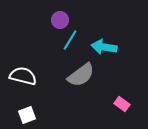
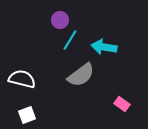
white semicircle: moved 1 px left, 3 px down
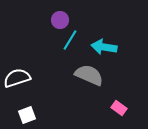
gray semicircle: moved 8 px right; rotated 120 degrees counterclockwise
white semicircle: moved 5 px left, 1 px up; rotated 32 degrees counterclockwise
pink rectangle: moved 3 px left, 4 px down
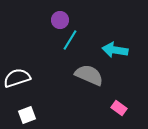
cyan arrow: moved 11 px right, 3 px down
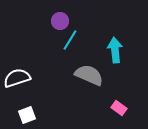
purple circle: moved 1 px down
cyan arrow: rotated 75 degrees clockwise
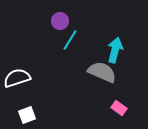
cyan arrow: rotated 20 degrees clockwise
gray semicircle: moved 13 px right, 3 px up
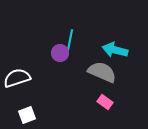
purple circle: moved 32 px down
cyan line: rotated 20 degrees counterclockwise
cyan arrow: rotated 90 degrees counterclockwise
pink rectangle: moved 14 px left, 6 px up
